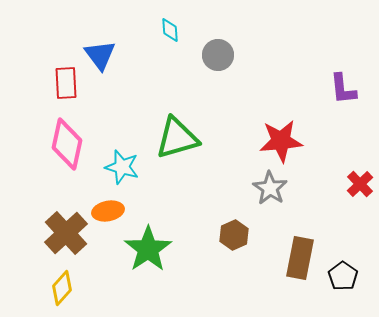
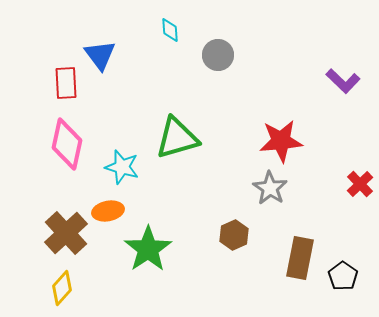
purple L-shape: moved 8 px up; rotated 40 degrees counterclockwise
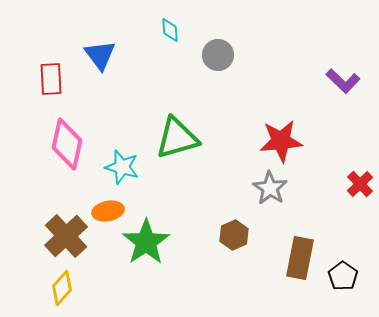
red rectangle: moved 15 px left, 4 px up
brown cross: moved 3 px down
green star: moved 2 px left, 7 px up
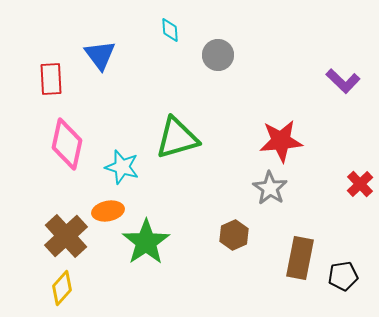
black pentagon: rotated 28 degrees clockwise
